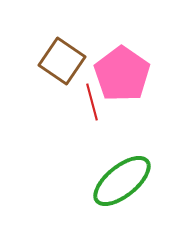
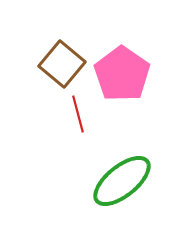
brown square: moved 3 px down; rotated 6 degrees clockwise
red line: moved 14 px left, 12 px down
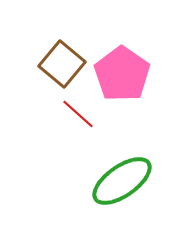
red line: rotated 33 degrees counterclockwise
green ellipse: rotated 4 degrees clockwise
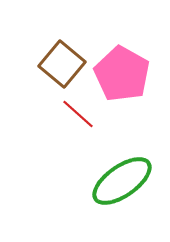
pink pentagon: rotated 6 degrees counterclockwise
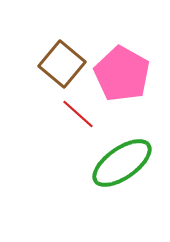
green ellipse: moved 18 px up
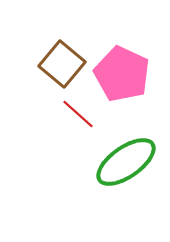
pink pentagon: rotated 4 degrees counterclockwise
green ellipse: moved 4 px right, 1 px up
